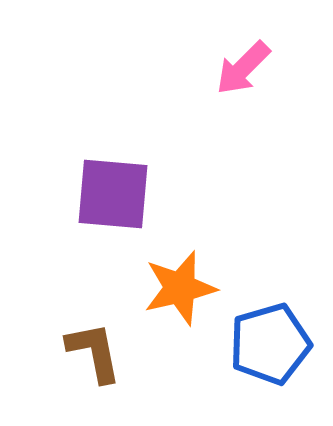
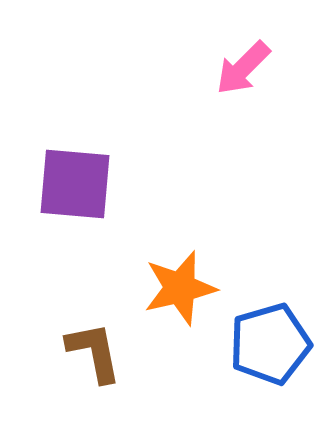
purple square: moved 38 px left, 10 px up
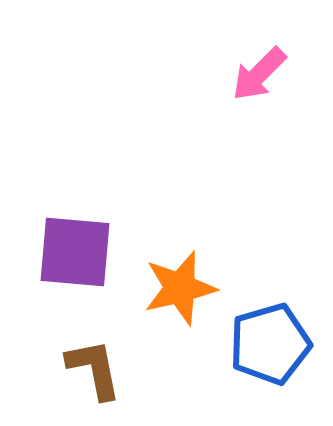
pink arrow: moved 16 px right, 6 px down
purple square: moved 68 px down
brown L-shape: moved 17 px down
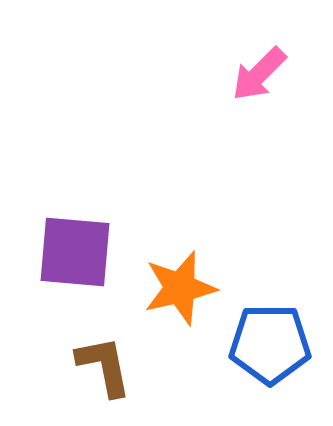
blue pentagon: rotated 16 degrees clockwise
brown L-shape: moved 10 px right, 3 px up
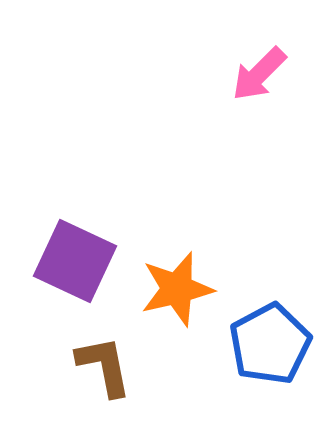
purple square: moved 9 px down; rotated 20 degrees clockwise
orange star: moved 3 px left, 1 px down
blue pentagon: rotated 28 degrees counterclockwise
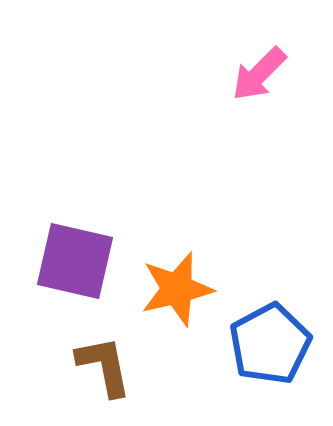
purple square: rotated 12 degrees counterclockwise
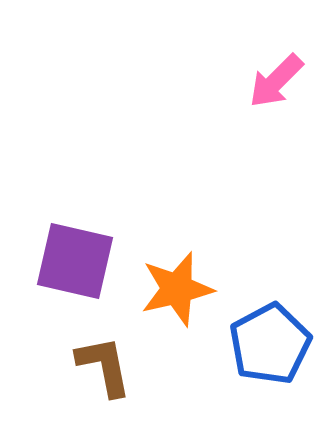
pink arrow: moved 17 px right, 7 px down
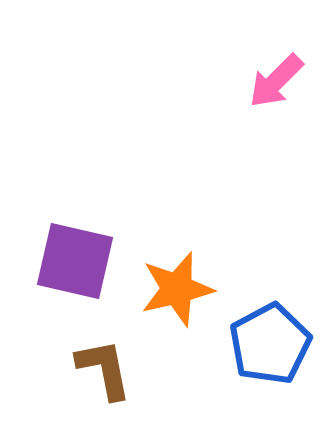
brown L-shape: moved 3 px down
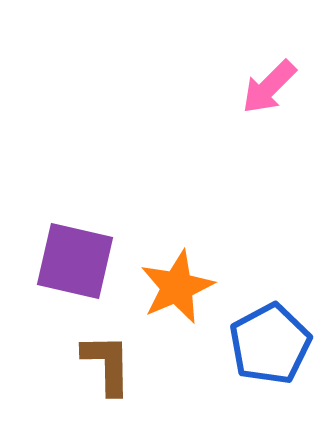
pink arrow: moved 7 px left, 6 px down
orange star: moved 2 px up; rotated 10 degrees counterclockwise
brown L-shape: moved 3 px right, 5 px up; rotated 10 degrees clockwise
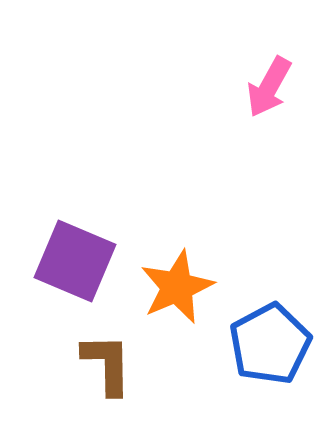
pink arrow: rotated 16 degrees counterclockwise
purple square: rotated 10 degrees clockwise
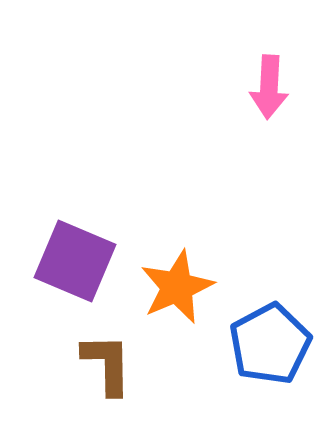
pink arrow: rotated 26 degrees counterclockwise
